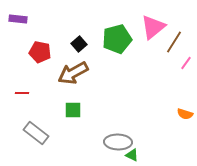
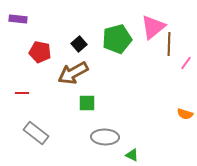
brown line: moved 5 px left, 2 px down; rotated 30 degrees counterclockwise
green square: moved 14 px right, 7 px up
gray ellipse: moved 13 px left, 5 px up
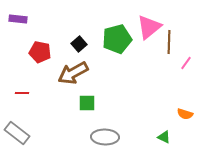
pink triangle: moved 4 px left
brown line: moved 2 px up
gray rectangle: moved 19 px left
green triangle: moved 32 px right, 18 px up
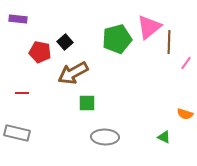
black square: moved 14 px left, 2 px up
gray rectangle: rotated 25 degrees counterclockwise
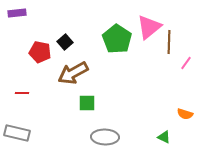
purple rectangle: moved 1 px left, 6 px up; rotated 12 degrees counterclockwise
green pentagon: rotated 24 degrees counterclockwise
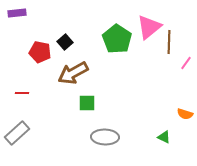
gray rectangle: rotated 55 degrees counterclockwise
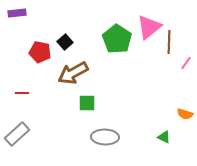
gray rectangle: moved 1 px down
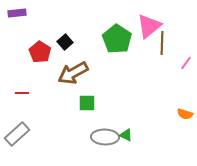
pink triangle: moved 1 px up
brown line: moved 7 px left, 1 px down
red pentagon: rotated 20 degrees clockwise
green triangle: moved 38 px left, 2 px up
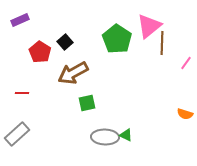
purple rectangle: moved 3 px right, 7 px down; rotated 18 degrees counterclockwise
green square: rotated 12 degrees counterclockwise
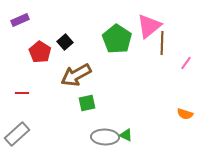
brown arrow: moved 3 px right, 2 px down
